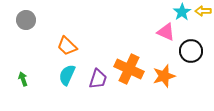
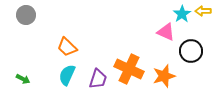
cyan star: moved 2 px down
gray circle: moved 5 px up
orange trapezoid: moved 1 px down
green arrow: rotated 136 degrees clockwise
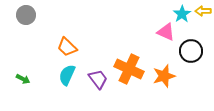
purple trapezoid: rotated 55 degrees counterclockwise
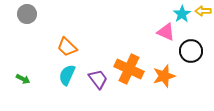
gray circle: moved 1 px right, 1 px up
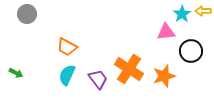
pink triangle: rotated 30 degrees counterclockwise
orange trapezoid: rotated 15 degrees counterclockwise
orange cross: rotated 8 degrees clockwise
green arrow: moved 7 px left, 6 px up
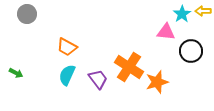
pink triangle: rotated 12 degrees clockwise
orange cross: moved 2 px up
orange star: moved 7 px left, 6 px down
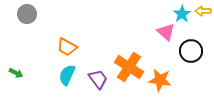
pink triangle: rotated 36 degrees clockwise
orange star: moved 3 px right, 2 px up; rotated 25 degrees clockwise
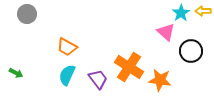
cyan star: moved 1 px left, 1 px up
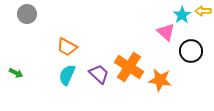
cyan star: moved 1 px right, 2 px down
purple trapezoid: moved 1 px right, 5 px up; rotated 10 degrees counterclockwise
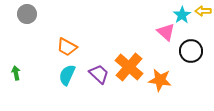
orange cross: rotated 8 degrees clockwise
green arrow: rotated 128 degrees counterclockwise
